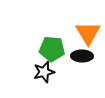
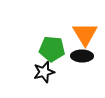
orange triangle: moved 3 px left, 1 px down
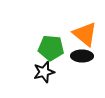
orange triangle: rotated 20 degrees counterclockwise
green pentagon: moved 1 px left, 1 px up
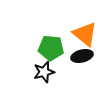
black ellipse: rotated 15 degrees counterclockwise
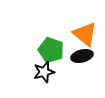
green pentagon: moved 2 px down; rotated 15 degrees clockwise
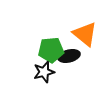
green pentagon: rotated 25 degrees counterclockwise
black ellipse: moved 13 px left
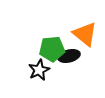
green pentagon: moved 1 px right, 1 px up
black star: moved 5 px left, 2 px up; rotated 10 degrees counterclockwise
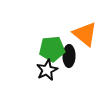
black ellipse: rotated 75 degrees counterclockwise
black star: moved 8 px right
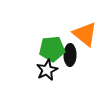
black ellipse: moved 1 px right, 1 px up
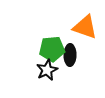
orange triangle: moved 7 px up; rotated 20 degrees counterclockwise
